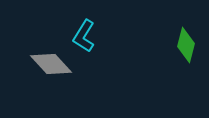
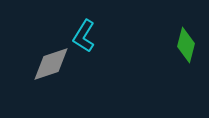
gray diamond: rotated 66 degrees counterclockwise
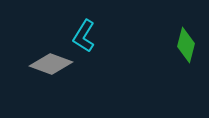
gray diamond: rotated 39 degrees clockwise
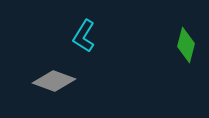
gray diamond: moved 3 px right, 17 px down
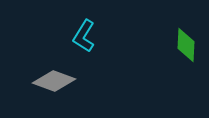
green diamond: rotated 12 degrees counterclockwise
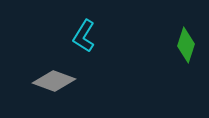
green diamond: rotated 16 degrees clockwise
